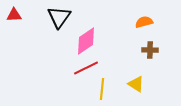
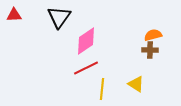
orange semicircle: moved 9 px right, 13 px down
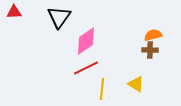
red triangle: moved 3 px up
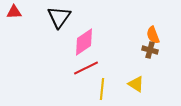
orange semicircle: rotated 96 degrees counterclockwise
pink diamond: moved 2 px left, 1 px down
brown cross: rotated 14 degrees clockwise
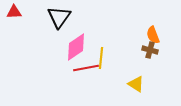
pink diamond: moved 8 px left, 5 px down
red line: rotated 15 degrees clockwise
yellow line: moved 1 px left, 31 px up
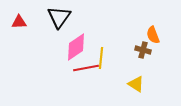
red triangle: moved 5 px right, 10 px down
brown cross: moved 7 px left
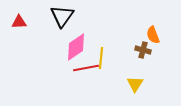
black triangle: moved 3 px right, 1 px up
yellow triangle: moved 1 px left; rotated 30 degrees clockwise
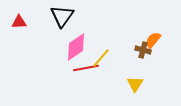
orange semicircle: moved 5 px down; rotated 60 degrees clockwise
yellow line: rotated 35 degrees clockwise
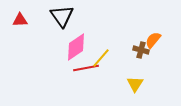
black triangle: rotated 10 degrees counterclockwise
red triangle: moved 1 px right, 2 px up
brown cross: moved 2 px left
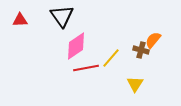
pink diamond: moved 1 px up
yellow line: moved 10 px right
